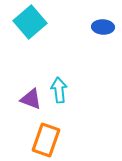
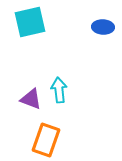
cyan square: rotated 28 degrees clockwise
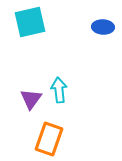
purple triangle: rotated 45 degrees clockwise
orange rectangle: moved 3 px right, 1 px up
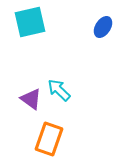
blue ellipse: rotated 60 degrees counterclockwise
cyan arrow: rotated 40 degrees counterclockwise
purple triangle: rotated 30 degrees counterclockwise
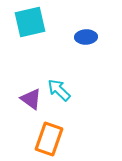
blue ellipse: moved 17 px left, 10 px down; rotated 55 degrees clockwise
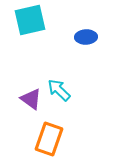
cyan square: moved 2 px up
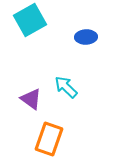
cyan square: rotated 16 degrees counterclockwise
cyan arrow: moved 7 px right, 3 px up
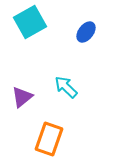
cyan square: moved 2 px down
blue ellipse: moved 5 px up; rotated 50 degrees counterclockwise
purple triangle: moved 9 px left, 2 px up; rotated 45 degrees clockwise
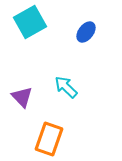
purple triangle: rotated 35 degrees counterclockwise
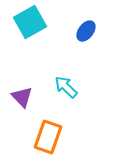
blue ellipse: moved 1 px up
orange rectangle: moved 1 px left, 2 px up
